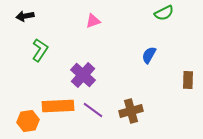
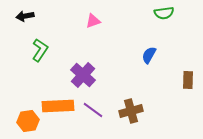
green semicircle: rotated 18 degrees clockwise
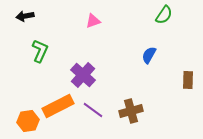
green semicircle: moved 2 px down; rotated 48 degrees counterclockwise
green L-shape: moved 1 px down; rotated 10 degrees counterclockwise
orange rectangle: rotated 24 degrees counterclockwise
